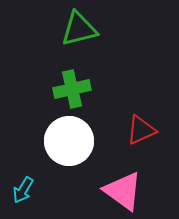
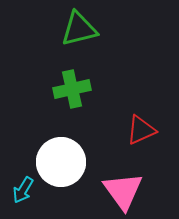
white circle: moved 8 px left, 21 px down
pink triangle: rotated 18 degrees clockwise
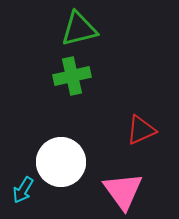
green cross: moved 13 px up
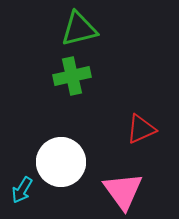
red triangle: moved 1 px up
cyan arrow: moved 1 px left
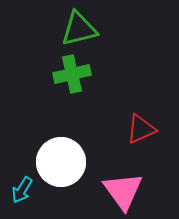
green cross: moved 2 px up
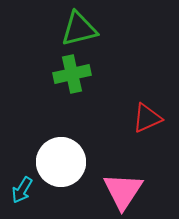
red triangle: moved 6 px right, 11 px up
pink triangle: rotated 9 degrees clockwise
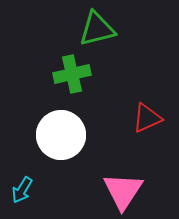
green triangle: moved 18 px right
white circle: moved 27 px up
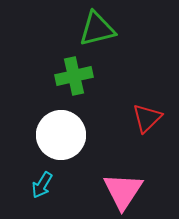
green cross: moved 2 px right, 2 px down
red triangle: rotated 20 degrees counterclockwise
cyan arrow: moved 20 px right, 5 px up
